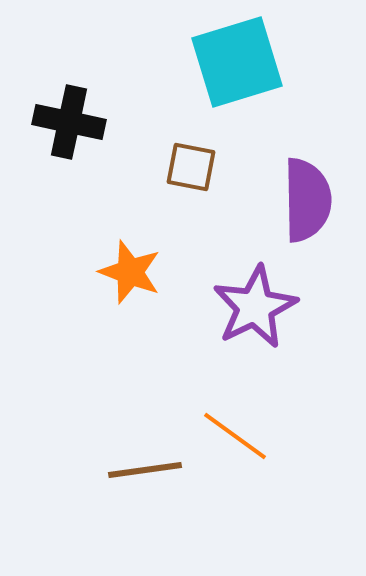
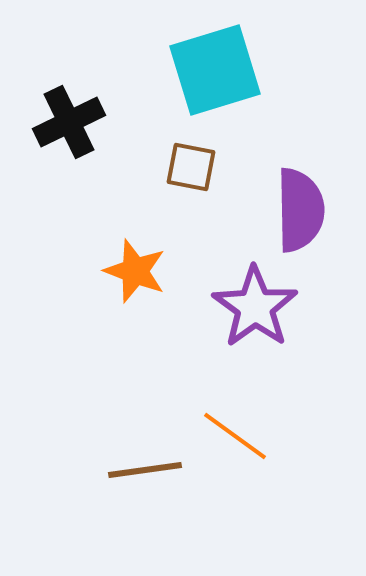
cyan square: moved 22 px left, 8 px down
black cross: rotated 38 degrees counterclockwise
purple semicircle: moved 7 px left, 10 px down
orange star: moved 5 px right, 1 px up
purple star: rotated 10 degrees counterclockwise
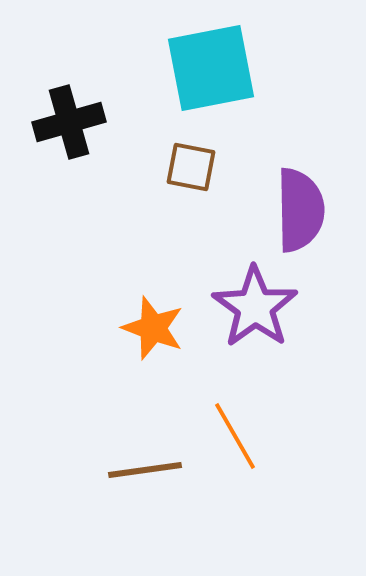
cyan square: moved 4 px left, 2 px up; rotated 6 degrees clockwise
black cross: rotated 10 degrees clockwise
orange star: moved 18 px right, 57 px down
orange line: rotated 24 degrees clockwise
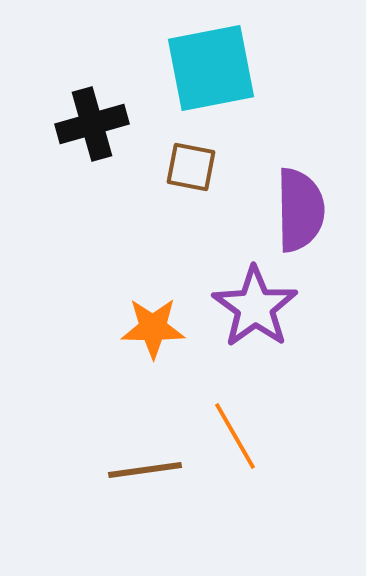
black cross: moved 23 px right, 2 px down
orange star: rotated 20 degrees counterclockwise
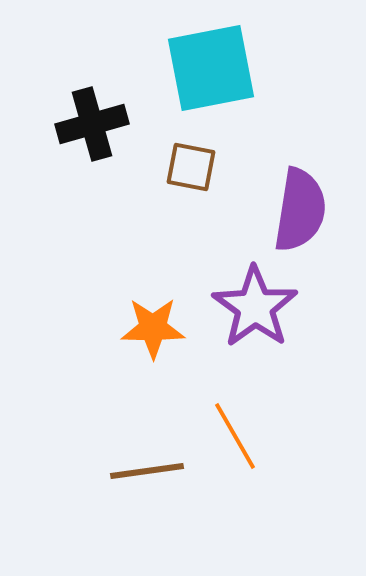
purple semicircle: rotated 10 degrees clockwise
brown line: moved 2 px right, 1 px down
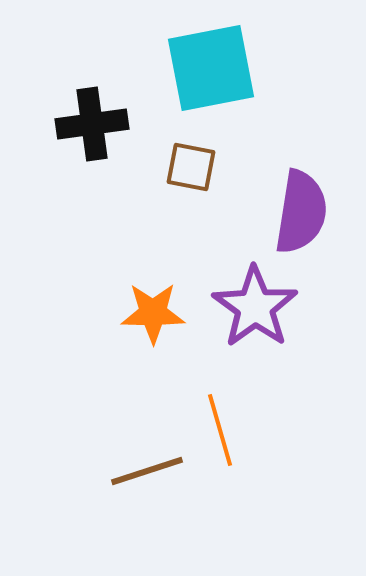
black cross: rotated 8 degrees clockwise
purple semicircle: moved 1 px right, 2 px down
orange star: moved 15 px up
orange line: moved 15 px left, 6 px up; rotated 14 degrees clockwise
brown line: rotated 10 degrees counterclockwise
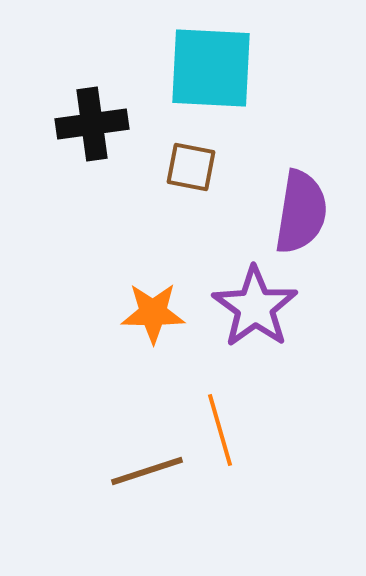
cyan square: rotated 14 degrees clockwise
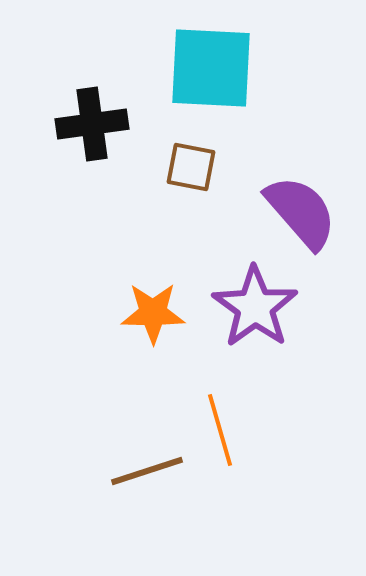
purple semicircle: rotated 50 degrees counterclockwise
